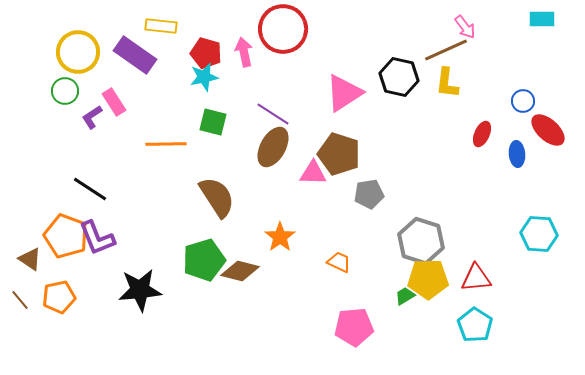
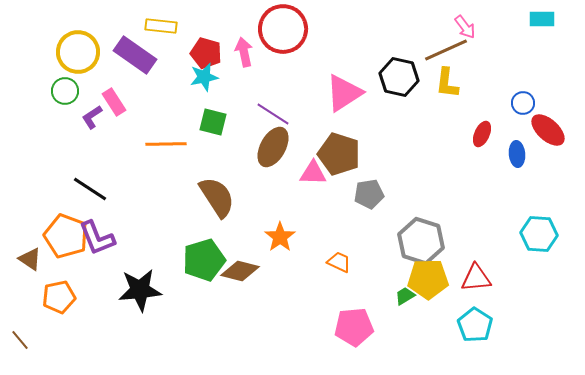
blue circle at (523, 101): moved 2 px down
brown line at (20, 300): moved 40 px down
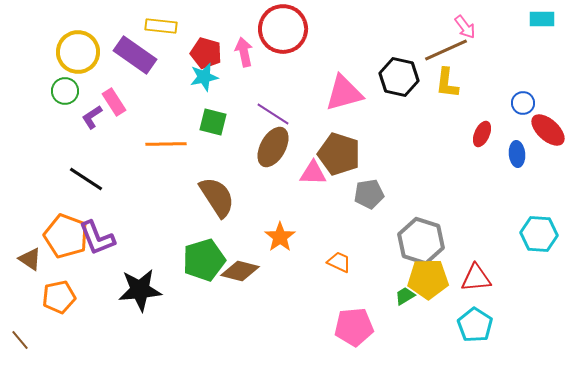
pink triangle at (344, 93): rotated 18 degrees clockwise
black line at (90, 189): moved 4 px left, 10 px up
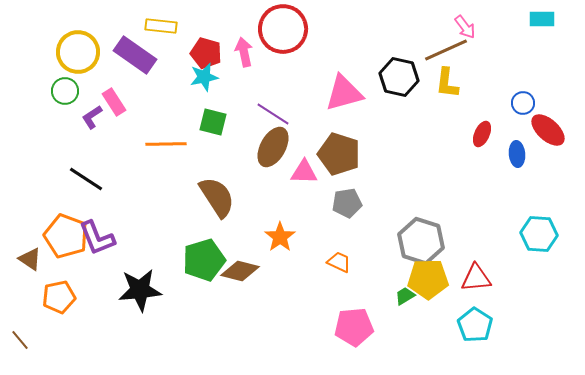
pink triangle at (313, 173): moved 9 px left, 1 px up
gray pentagon at (369, 194): moved 22 px left, 9 px down
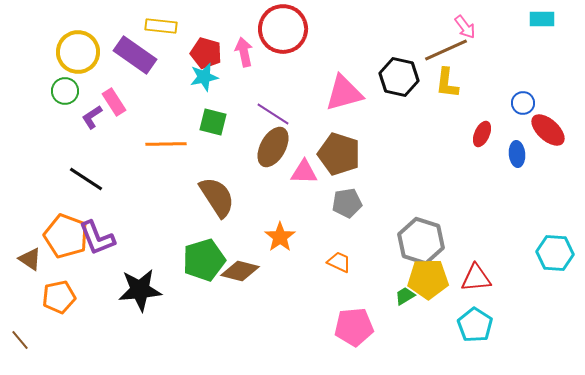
cyan hexagon at (539, 234): moved 16 px right, 19 px down
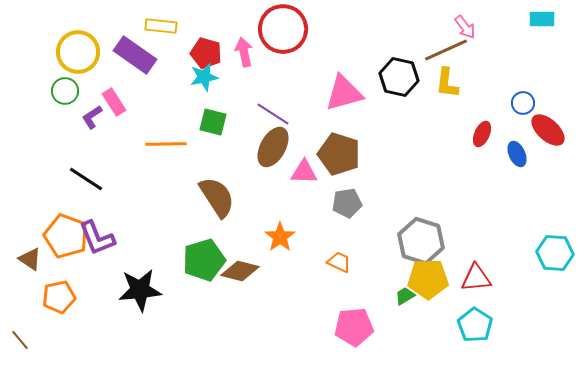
blue ellipse at (517, 154): rotated 20 degrees counterclockwise
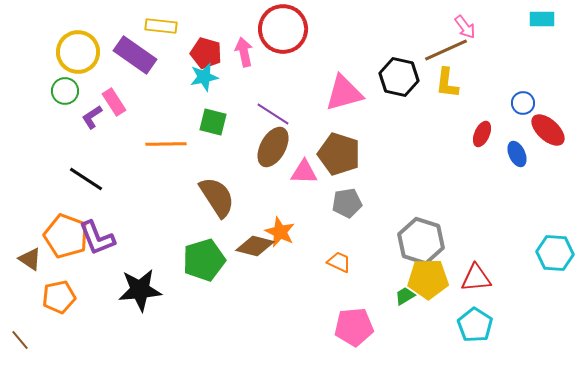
orange star at (280, 237): moved 5 px up; rotated 12 degrees counterclockwise
brown diamond at (240, 271): moved 15 px right, 25 px up
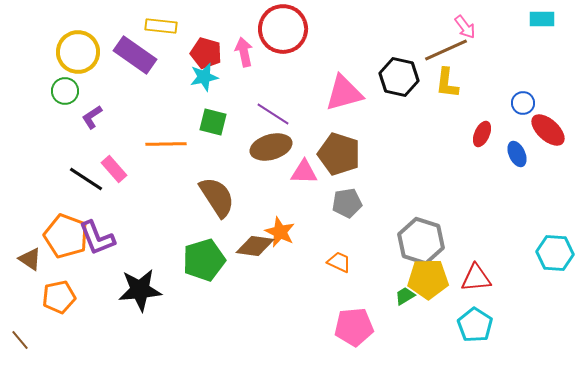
pink rectangle at (114, 102): moved 67 px down; rotated 8 degrees counterclockwise
brown ellipse at (273, 147): moved 2 px left; rotated 45 degrees clockwise
brown diamond at (255, 246): rotated 6 degrees counterclockwise
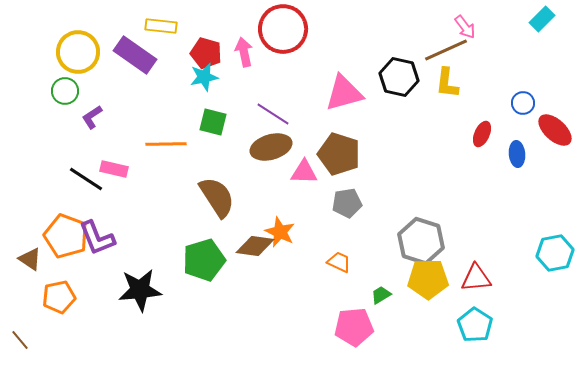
cyan rectangle at (542, 19): rotated 45 degrees counterclockwise
red ellipse at (548, 130): moved 7 px right
blue ellipse at (517, 154): rotated 20 degrees clockwise
pink rectangle at (114, 169): rotated 36 degrees counterclockwise
cyan hexagon at (555, 253): rotated 15 degrees counterclockwise
green trapezoid at (405, 296): moved 24 px left, 1 px up
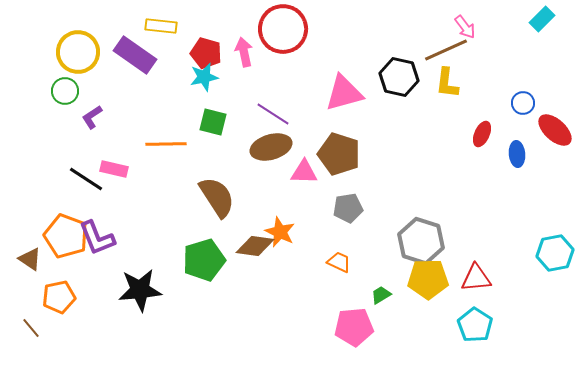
gray pentagon at (347, 203): moved 1 px right, 5 px down
brown line at (20, 340): moved 11 px right, 12 px up
